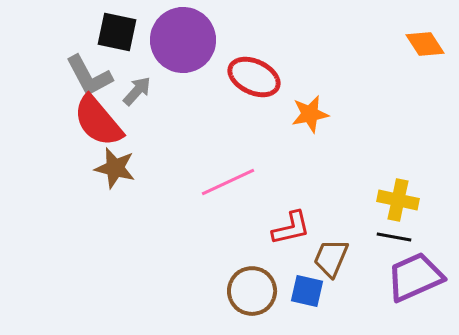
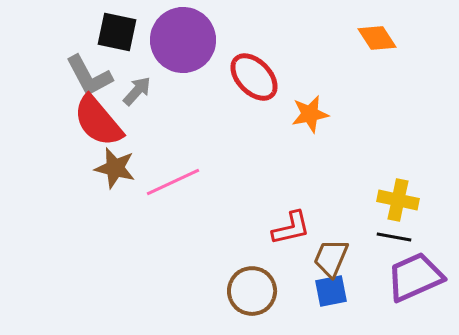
orange diamond: moved 48 px left, 6 px up
red ellipse: rotated 21 degrees clockwise
pink line: moved 55 px left
blue square: moved 24 px right; rotated 24 degrees counterclockwise
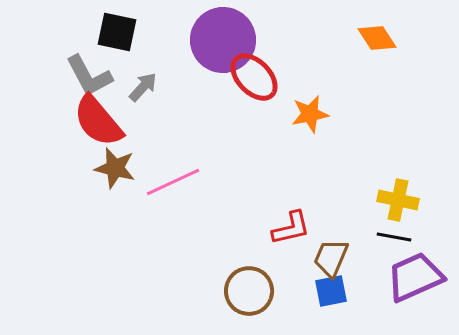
purple circle: moved 40 px right
gray arrow: moved 6 px right, 4 px up
brown circle: moved 3 px left
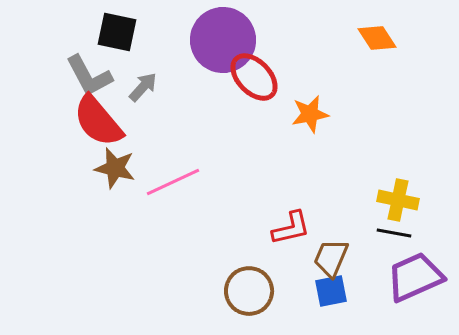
black line: moved 4 px up
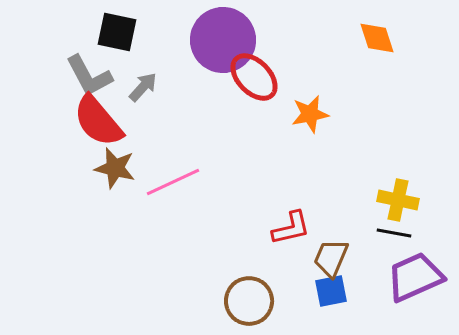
orange diamond: rotated 15 degrees clockwise
brown circle: moved 10 px down
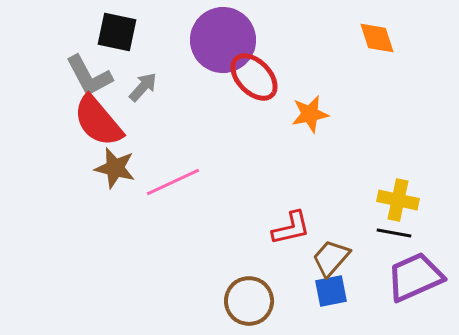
brown trapezoid: rotated 18 degrees clockwise
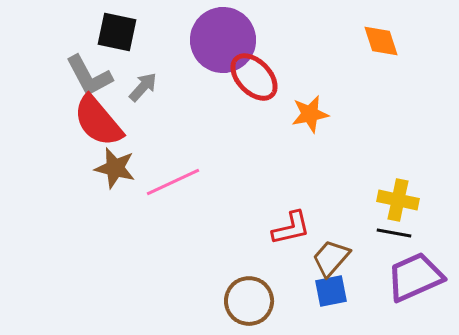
orange diamond: moved 4 px right, 3 px down
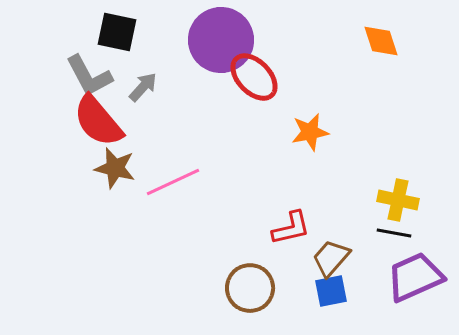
purple circle: moved 2 px left
orange star: moved 18 px down
brown circle: moved 1 px right, 13 px up
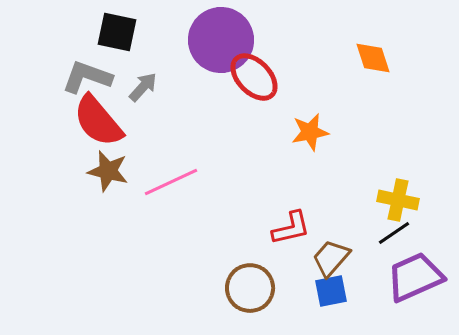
orange diamond: moved 8 px left, 17 px down
gray L-shape: moved 2 px left, 1 px down; rotated 138 degrees clockwise
brown star: moved 7 px left, 3 px down
pink line: moved 2 px left
black line: rotated 44 degrees counterclockwise
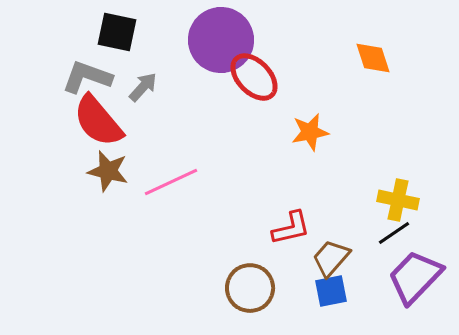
purple trapezoid: rotated 22 degrees counterclockwise
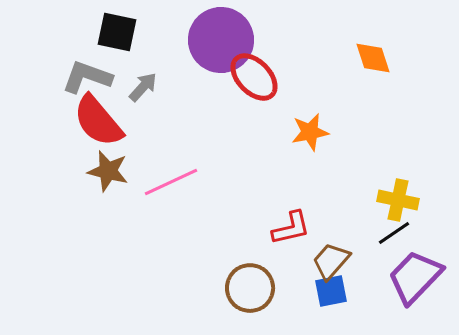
brown trapezoid: moved 3 px down
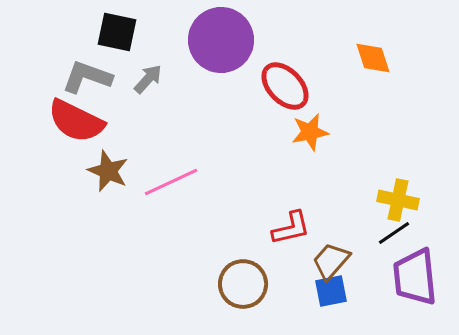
red ellipse: moved 31 px right, 9 px down
gray arrow: moved 5 px right, 8 px up
red semicircle: moved 22 px left; rotated 24 degrees counterclockwise
brown star: rotated 9 degrees clockwise
purple trapezoid: rotated 50 degrees counterclockwise
brown circle: moved 7 px left, 4 px up
